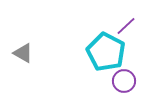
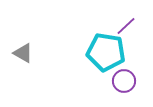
cyan pentagon: rotated 18 degrees counterclockwise
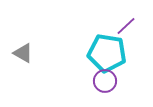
cyan pentagon: moved 1 px right, 1 px down
purple circle: moved 19 px left
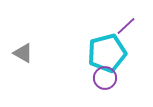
cyan pentagon: rotated 24 degrees counterclockwise
purple circle: moved 3 px up
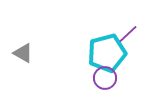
purple line: moved 2 px right, 8 px down
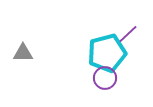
gray triangle: rotated 30 degrees counterclockwise
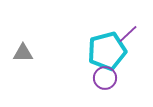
cyan pentagon: moved 2 px up
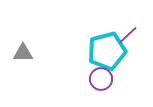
purple line: moved 1 px down
purple circle: moved 4 px left, 1 px down
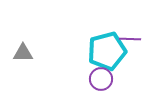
purple line: moved 2 px right, 4 px down; rotated 45 degrees clockwise
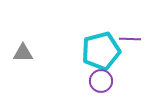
cyan pentagon: moved 6 px left
purple circle: moved 2 px down
